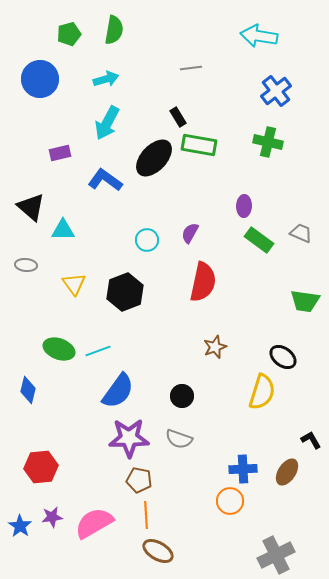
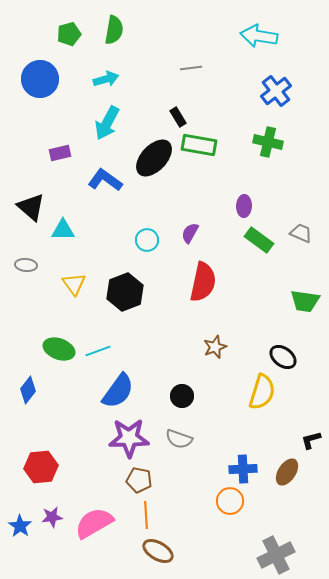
blue diamond at (28, 390): rotated 24 degrees clockwise
black L-shape at (311, 440): rotated 75 degrees counterclockwise
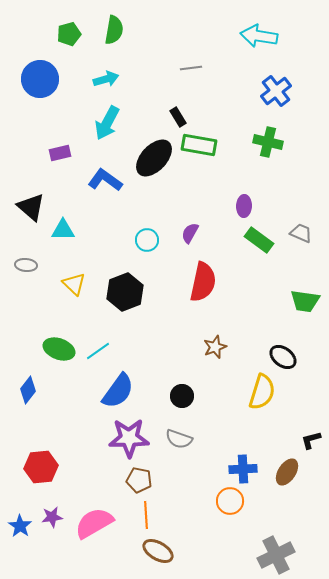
yellow triangle at (74, 284): rotated 10 degrees counterclockwise
cyan line at (98, 351): rotated 15 degrees counterclockwise
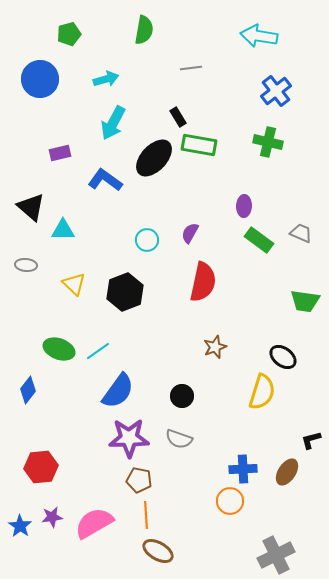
green semicircle at (114, 30): moved 30 px right
cyan arrow at (107, 123): moved 6 px right
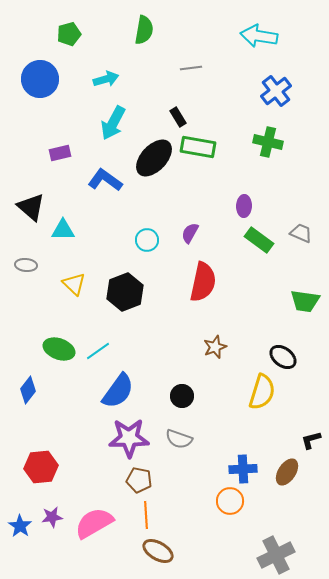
green rectangle at (199, 145): moved 1 px left, 2 px down
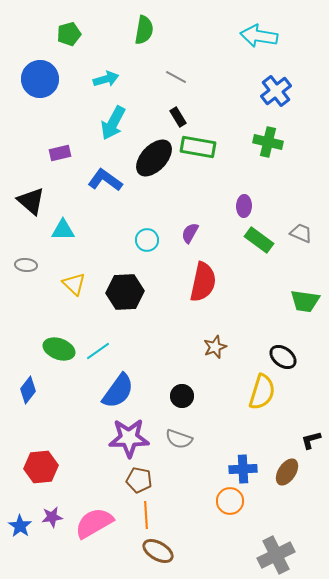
gray line at (191, 68): moved 15 px left, 9 px down; rotated 35 degrees clockwise
black triangle at (31, 207): moved 6 px up
black hexagon at (125, 292): rotated 18 degrees clockwise
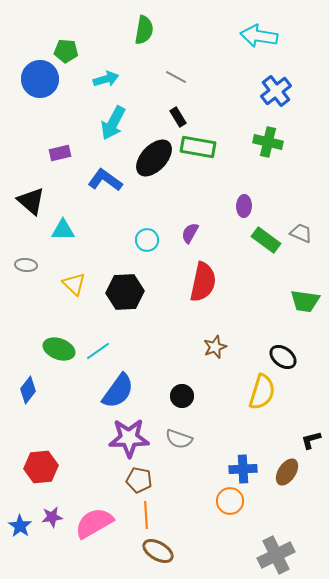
green pentagon at (69, 34): moved 3 px left, 17 px down; rotated 20 degrees clockwise
green rectangle at (259, 240): moved 7 px right
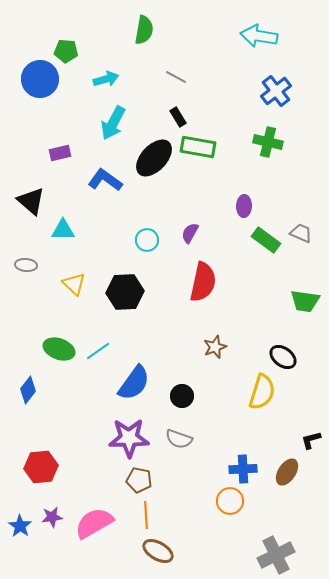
blue semicircle at (118, 391): moved 16 px right, 8 px up
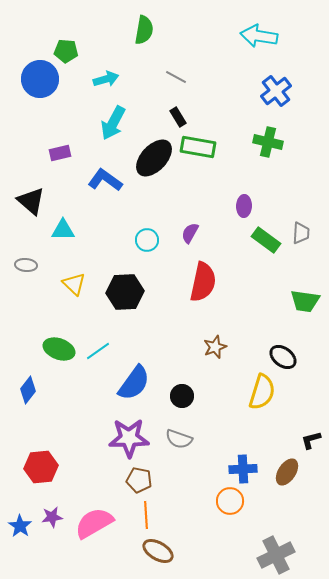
gray trapezoid at (301, 233): rotated 70 degrees clockwise
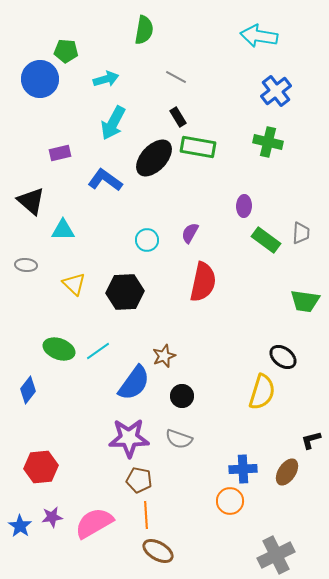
brown star at (215, 347): moved 51 px left, 9 px down
